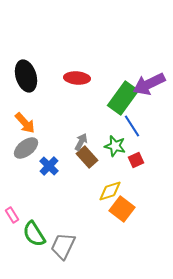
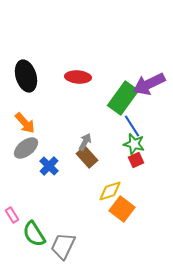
red ellipse: moved 1 px right, 1 px up
gray arrow: moved 4 px right
green star: moved 19 px right, 2 px up
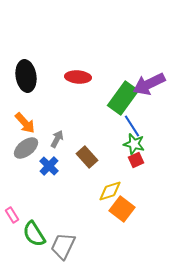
black ellipse: rotated 8 degrees clockwise
gray arrow: moved 28 px left, 3 px up
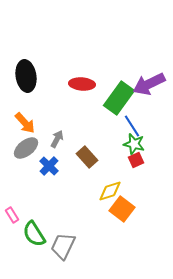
red ellipse: moved 4 px right, 7 px down
green rectangle: moved 4 px left
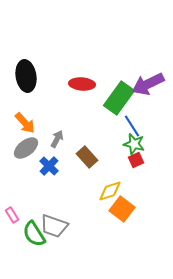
purple arrow: moved 1 px left
gray trapezoid: moved 9 px left, 20 px up; rotated 96 degrees counterclockwise
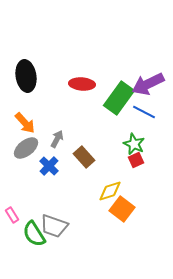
blue line: moved 12 px right, 14 px up; rotated 30 degrees counterclockwise
green star: rotated 10 degrees clockwise
brown rectangle: moved 3 px left
